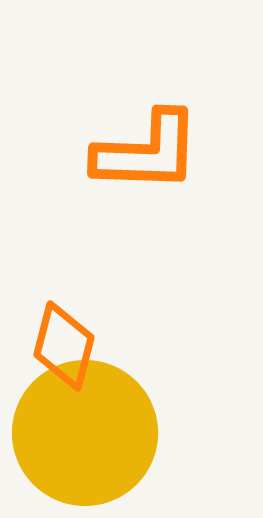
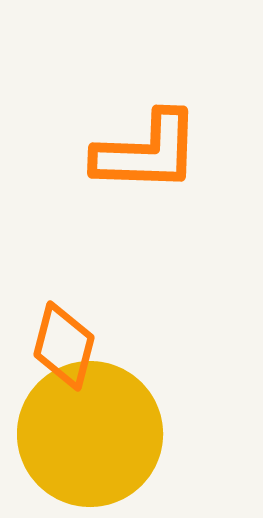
yellow circle: moved 5 px right, 1 px down
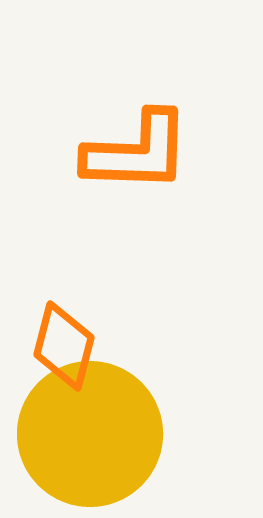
orange L-shape: moved 10 px left
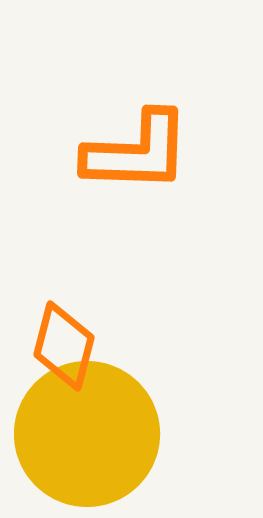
yellow circle: moved 3 px left
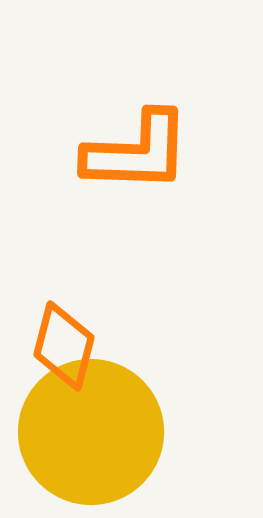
yellow circle: moved 4 px right, 2 px up
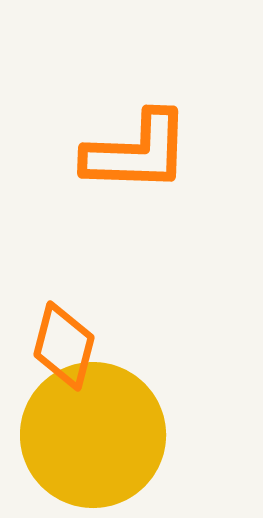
yellow circle: moved 2 px right, 3 px down
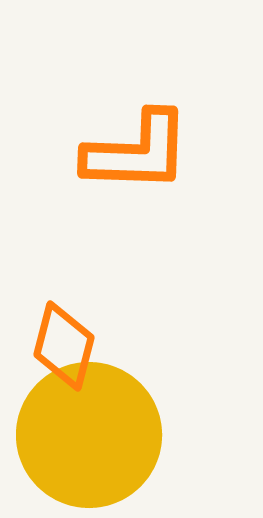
yellow circle: moved 4 px left
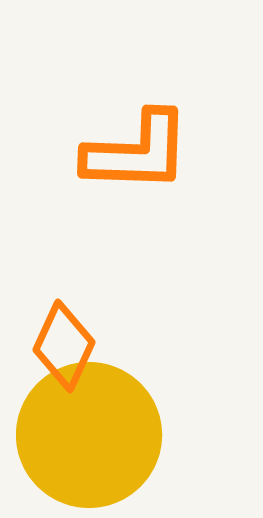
orange diamond: rotated 10 degrees clockwise
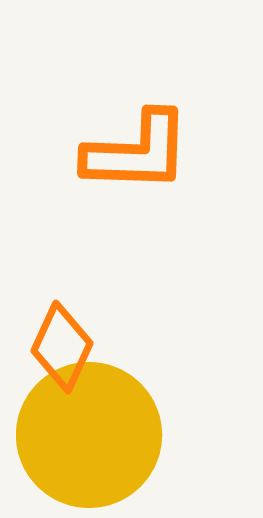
orange diamond: moved 2 px left, 1 px down
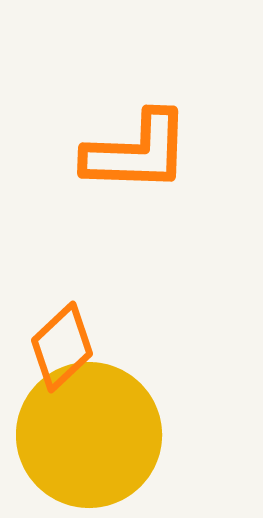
orange diamond: rotated 22 degrees clockwise
